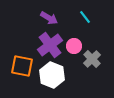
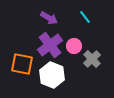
orange square: moved 2 px up
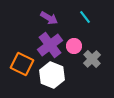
orange square: rotated 15 degrees clockwise
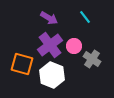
gray cross: rotated 12 degrees counterclockwise
orange square: rotated 10 degrees counterclockwise
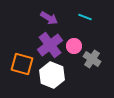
cyan line: rotated 32 degrees counterclockwise
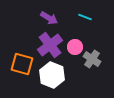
pink circle: moved 1 px right, 1 px down
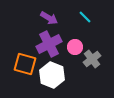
cyan line: rotated 24 degrees clockwise
purple cross: moved 1 px left, 1 px up; rotated 10 degrees clockwise
gray cross: rotated 18 degrees clockwise
orange square: moved 3 px right
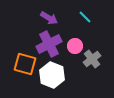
pink circle: moved 1 px up
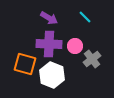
purple cross: rotated 30 degrees clockwise
